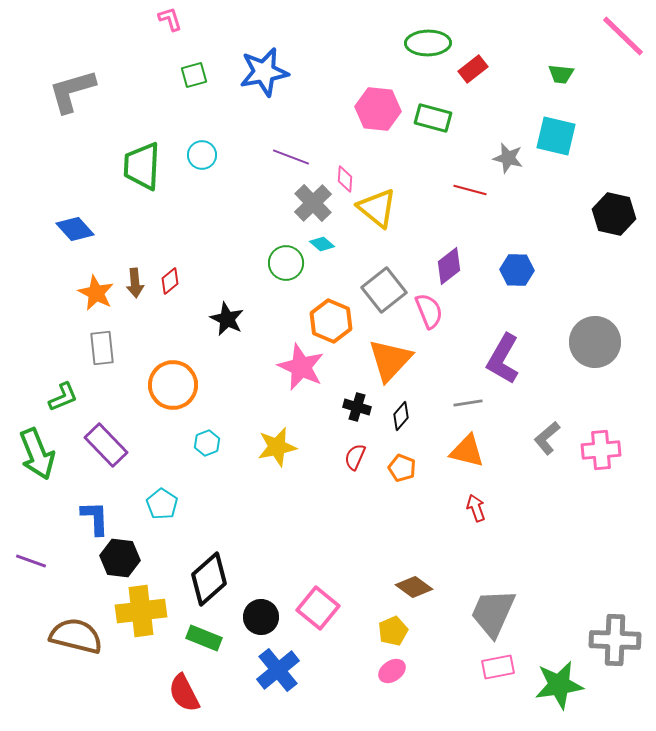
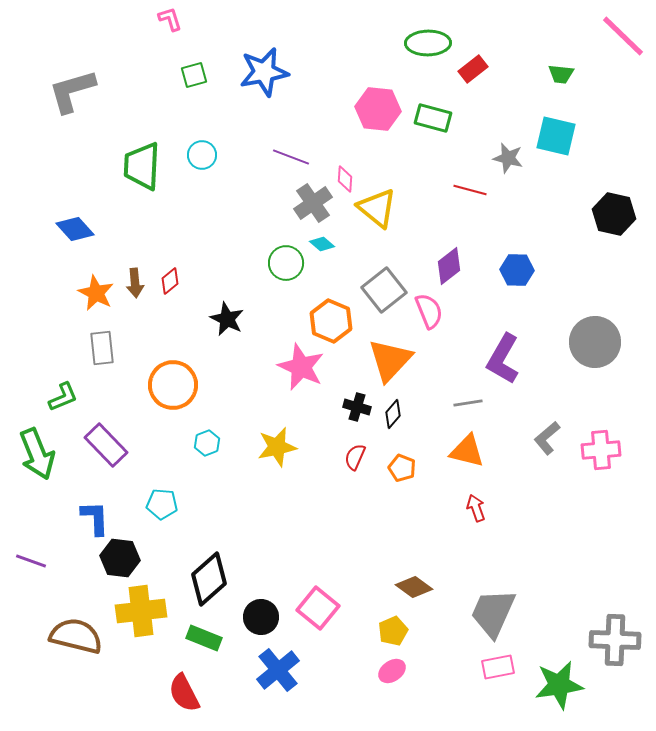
gray cross at (313, 203): rotated 9 degrees clockwise
black diamond at (401, 416): moved 8 px left, 2 px up
cyan pentagon at (162, 504): rotated 28 degrees counterclockwise
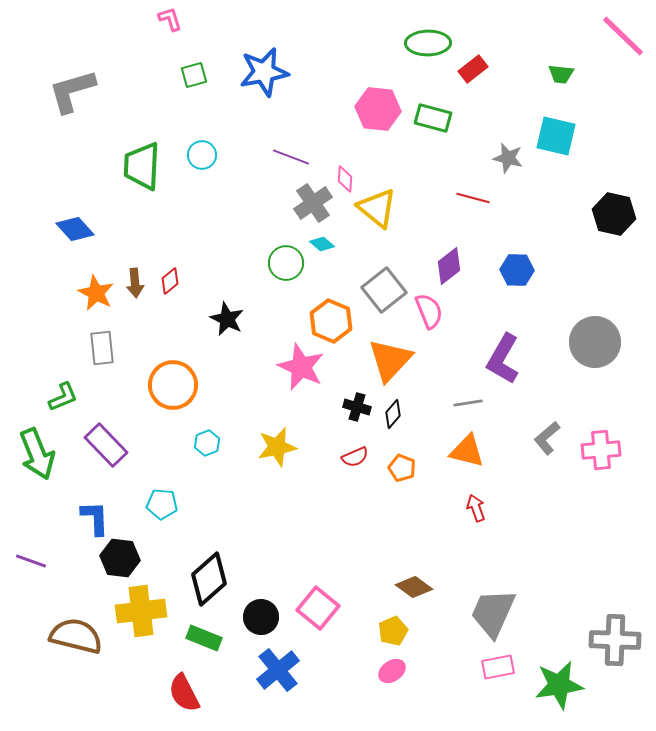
red line at (470, 190): moved 3 px right, 8 px down
red semicircle at (355, 457): rotated 136 degrees counterclockwise
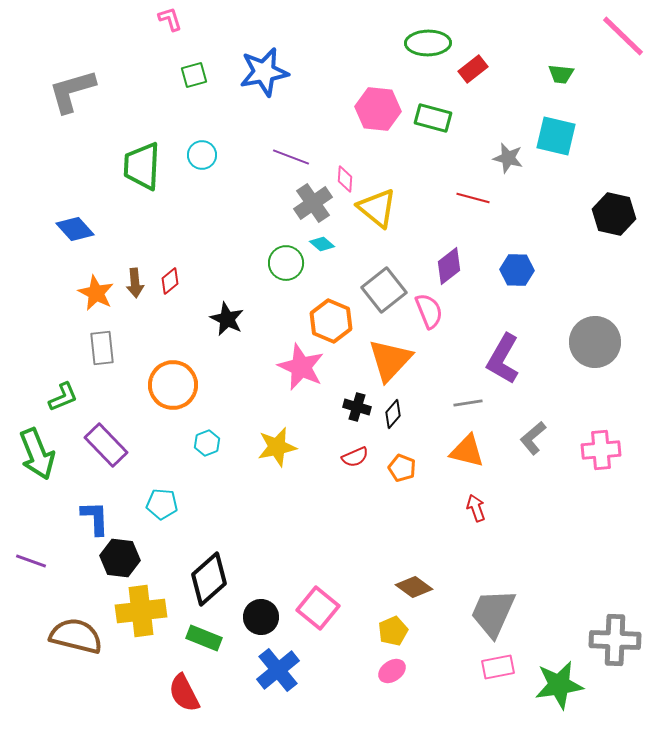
gray L-shape at (547, 438): moved 14 px left
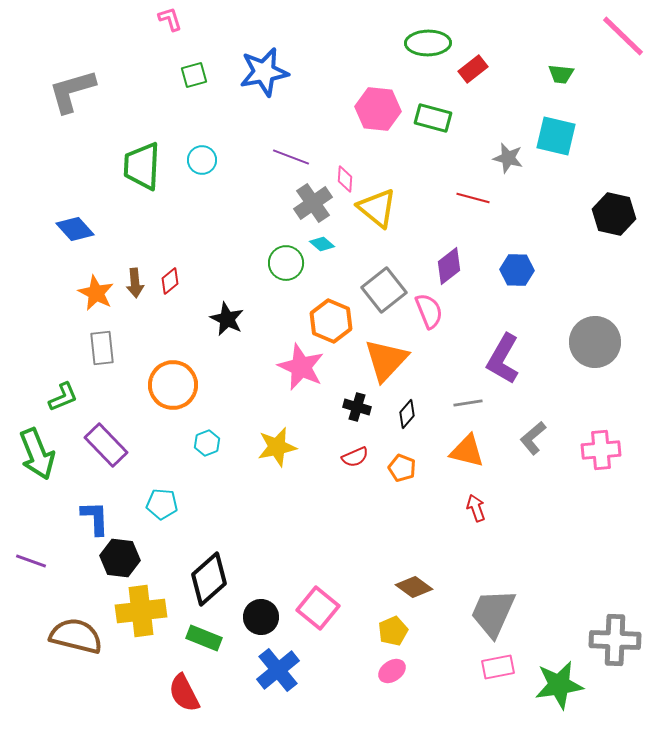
cyan circle at (202, 155): moved 5 px down
orange triangle at (390, 360): moved 4 px left
black diamond at (393, 414): moved 14 px right
